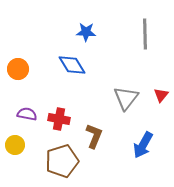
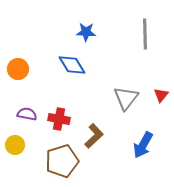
brown L-shape: rotated 25 degrees clockwise
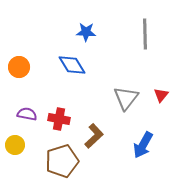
orange circle: moved 1 px right, 2 px up
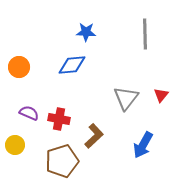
blue diamond: rotated 64 degrees counterclockwise
purple semicircle: moved 2 px right, 1 px up; rotated 12 degrees clockwise
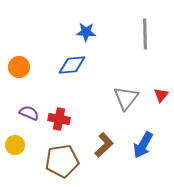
brown L-shape: moved 10 px right, 9 px down
brown pentagon: rotated 8 degrees clockwise
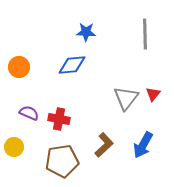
red triangle: moved 8 px left, 1 px up
yellow circle: moved 1 px left, 2 px down
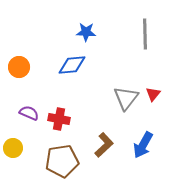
yellow circle: moved 1 px left, 1 px down
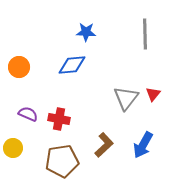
purple semicircle: moved 1 px left, 1 px down
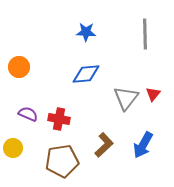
blue diamond: moved 14 px right, 9 px down
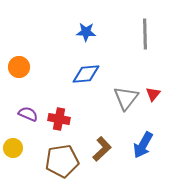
brown L-shape: moved 2 px left, 4 px down
